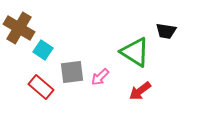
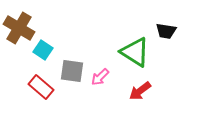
gray square: moved 1 px up; rotated 15 degrees clockwise
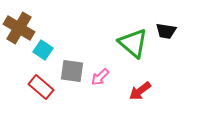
green triangle: moved 2 px left, 9 px up; rotated 8 degrees clockwise
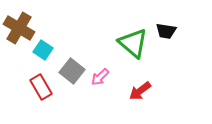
gray square: rotated 30 degrees clockwise
red rectangle: rotated 20 degrees clockwise
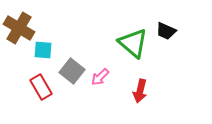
black trapezoid: rotated 15 degrees clockwise
cyan square: rotated 30 degrees counterclockwise
red arrow: rotated 40 degrees counterclockwise
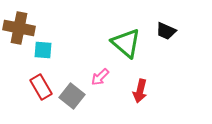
brown cross: rotated 20 degrees counterclockwise
green triangle: moved 7 px left
gray square: moved 25 px down
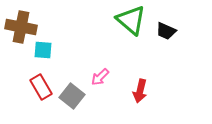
brown cross: moved 2 px right, 1 px up
green triangle: moved 5 px right, 23 px up
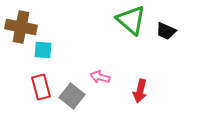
pink arrow: rotated 60 degrees clockwise
red rectangle: rotated 15 degrees clockwise
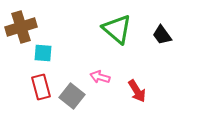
green triangle: moved 14 px left, 9 px down
brown cross: rotated 28 degrees counterclockwise
black trapezoid: moved 4 px left, 4 px down; rotated 30 degrees clockwise
cyan square: moved 3 px down
red arrow: moved 3 px left; rotated 45 degrees counterclockwise
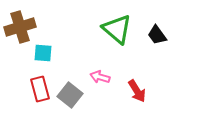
brown cross: moved 1 px left
black trapezoid: moved 5 px left
red rectangle: moved 1 px left, 2 px down
gray square: moved 2 px left, 1 px up
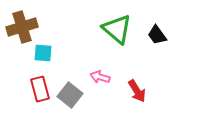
brown cross: moved 2 px right
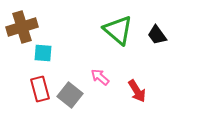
green triangle: moved 1 px right, 1 px down
pink arrow: rotated 24 degrees clockwise
